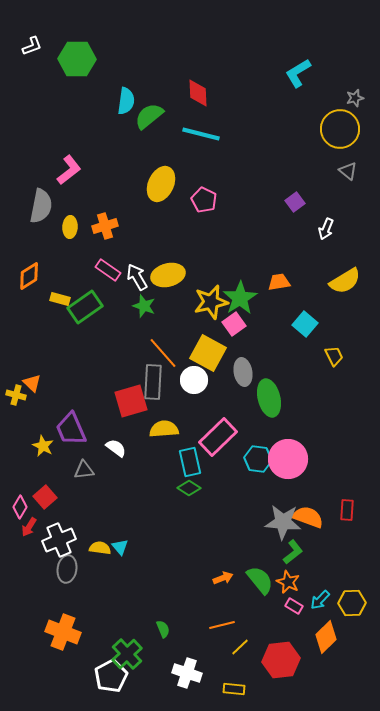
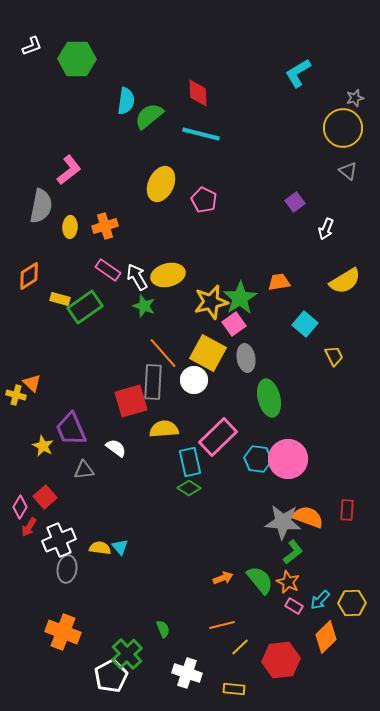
yellow circle at (340, 129): moved 3 px right, 1 px up
gray ellipse at (243, 372): moved 3 px right, 14 px up
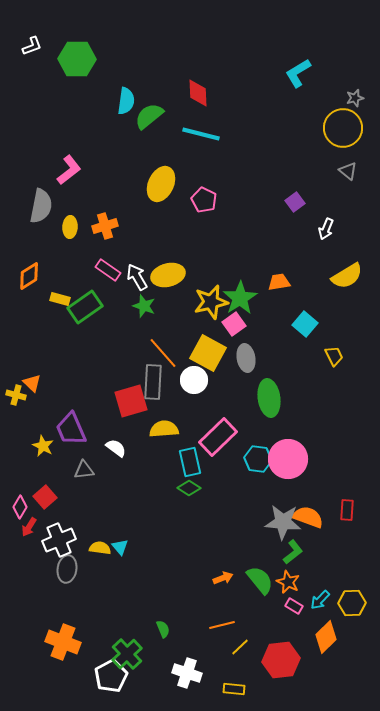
yellow semicircle at (345, 281): moved 2 px right, 5 px up
green ellipse at (269, 398): rotated 6 degrees clockwise
orange cross at (63, 632): moved 10 px down
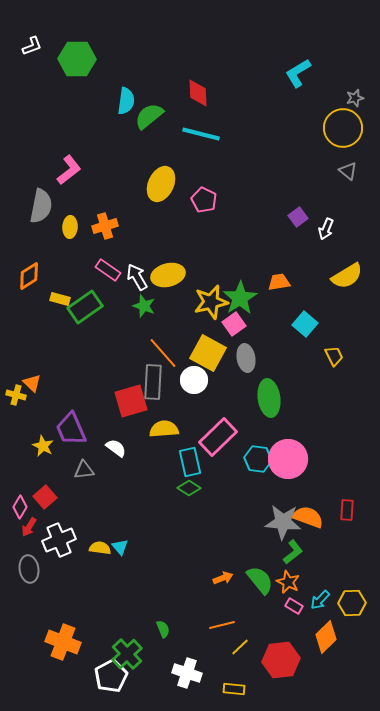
purple square at (295, 202): moved 3 px right, 15 px down
gray ellipse at (67, 569): moved 38 px left; rotated 16 degrees counterclockwise
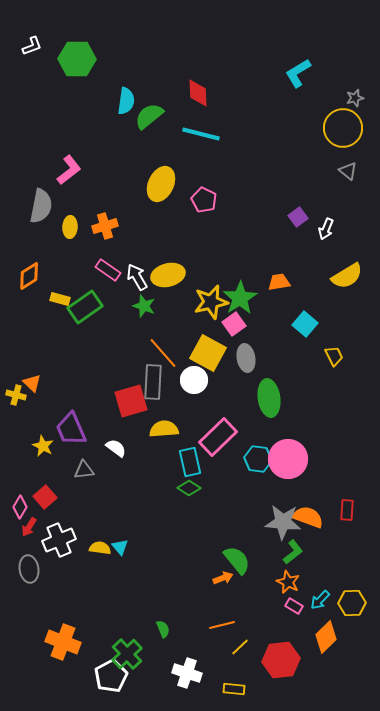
green semicircle at (260, 580): moved 23 px left, 20 px up
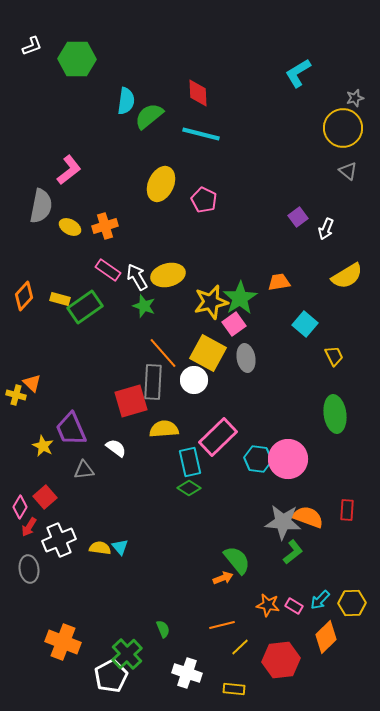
yellow ellipse at (70, 227): rotated 65 degrees counterclockwise
orange diamond at (29, 276): moved 5 px left, 20 px down; rotated 16 degrees counterclockwise
green ellipse at (269, 398): moved 66 px right, 16 px down
orange star at (288, 582): moved 20 px left, 23 px down; rotated 15 degrees counterclockwise
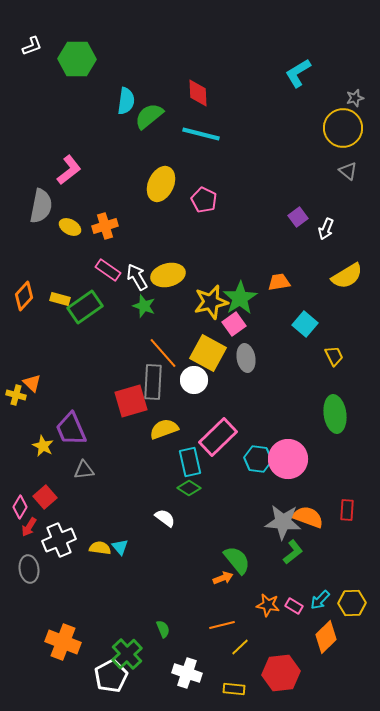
yellow semicircle at (164, 429): rotated 16 degrees counterclockwise
white semicircle at (116, 448): moved 49 px right, 70 px down
red hexagon at (281, 660): moved 13 px down
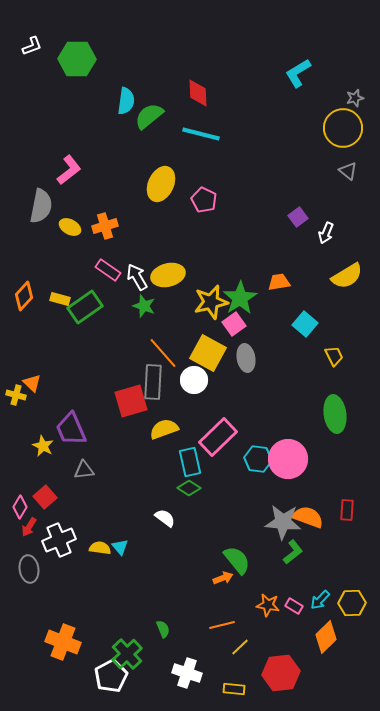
white arrow at (326, 229): moved 4 px down
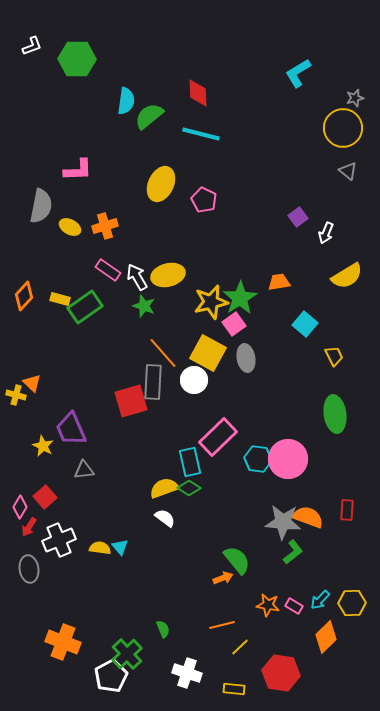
pink L-shape at (69, 170): moved 9 px right; rotated 36 degrees clockwise
yellow semicircle at (164, 429): moved 59 px down
red hexagon at (281, 673): rotated 15 degrees clockwise
